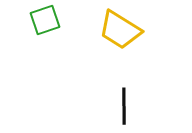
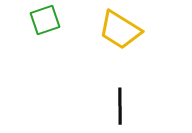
black line: moved 4 px left
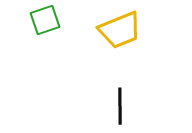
yellow trapezoid: rotated 54 degrees counterclockwise
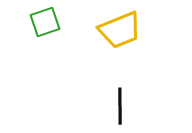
green square: moved 2 px down
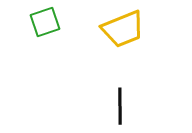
yellow trapezoid: moved 3 px right, 1 px up
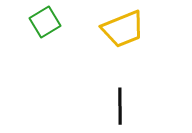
green square: rotated 12 degrees counterclockwise
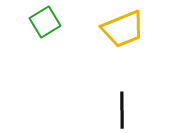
black line: moved 2 px right, 4 px down
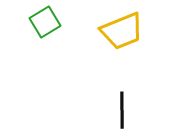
yellow trapezoid: moved 1 px left, 2 px down
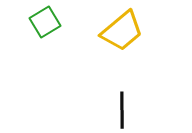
yellow trapezoid: rotated 18 degrees counterclockwise
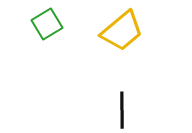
green square: moved 2 px right, 2 px down
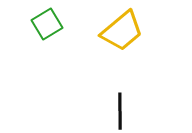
black line: moved 2 px left, 1 px down
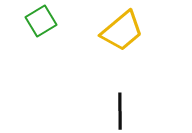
green square: moved 6 px left, 3 px up
